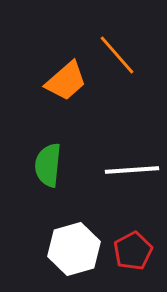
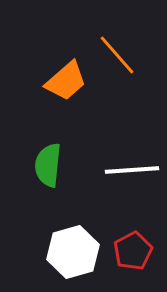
white hexagon: moved 1 px left, 3 px down
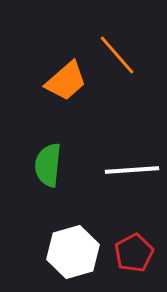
red pentagon: moved 1 px right, 2 px down
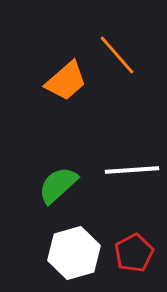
green semicircle: moved 10 px right, 20 px down; rotated 42 degrees clockwise
white hexagon: moved 1 px right, 1 px down
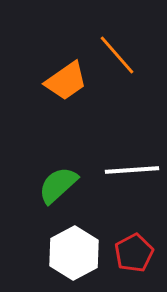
orange trapezoid: rotated 6 degrees clockwise
white hexagon: rotated 12 degrees counterclockwise
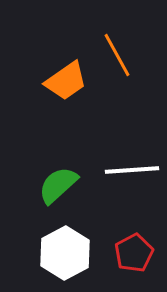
orange line: rotated 12 degrees clockwise
white hexagon: moved 9 px left
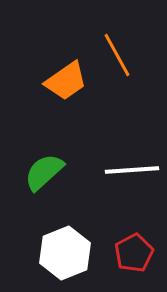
green semicircle: moved 14 px left, 13 px up
white hexagon: rotated 6 degrees clockwise
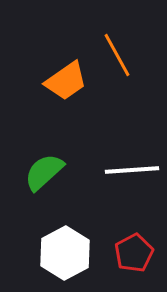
white hexagon: rotated 6 degrees counterclockwise
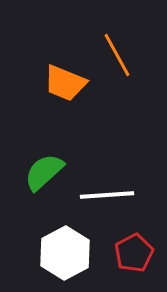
orange trapezoid: moved 1 px left, 2 px down; rotated 57 degrees clockwise
white line: moved 25 px left, 25 px down
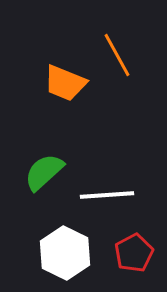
white hexagon: rotated 6 degrees counterclockwise
